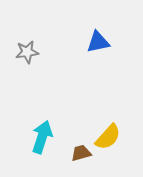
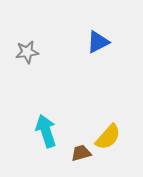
blue triangle: rotated 15 degrees counterclockwise
cyan arrow: moved 4 px right, 6 px up; rotated 36 degrees counterclockwise
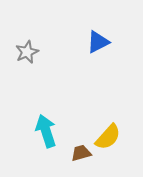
gray star: rotated 15 degrees counterclockwise
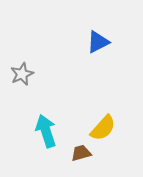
gray star: moved 5 px left, 22 px down
yellow semicircle: moved 5 px left, 9 px up
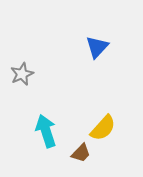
blue triangle: moved 1 px left, 5 px down; rotated 20 degrees counterclockwise
brown trapezoid: rotated 150 degrees clockwise
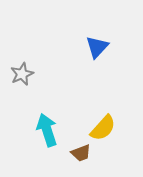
cyan arrow: moved 1 px right, 1 px up
brown trapezoid: rotated 25 degrees clockwise
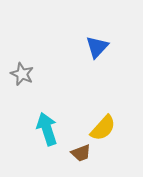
gray star: rotated 25 degrees counterclockwise
cyan arrow: moved 1 px up
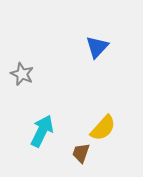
cyan arrow: moved 5 px left, 2 px down; rotated 44 degrees clockwise
brown trapezoid: rotated 130 degrees clockwise
